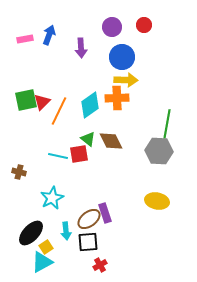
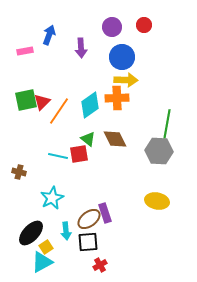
pink rectangle: moved 12 px down
orange line: rotated 8 degrees clockwise
brown diamond: moved 4 px right, 2 px up
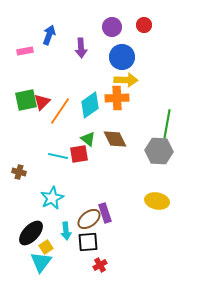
orange line: moved 1 px right
cyan triangle: moved 1 px left; rotated 25 degrees counterclockwise
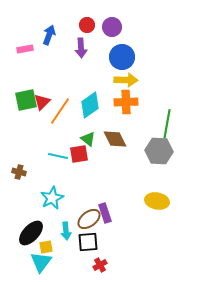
red circle: moved 57 px left
pink rectangle: moved 2 px up
orange cross: moved 9 px right, 4 px down
yellow square: rotated 24 degrees clockwise
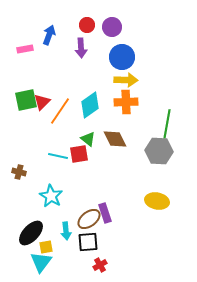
cyan star: moved 1 px left, 2 px up; rotated 15 degrees counterclockwise
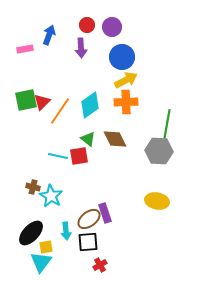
yellow arrow: rotated 30 degrees counterclockwise
red square: moved 2 px down
brown cross: moved 14 px right, 15 px down
